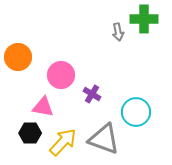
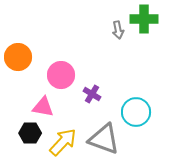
gray arrow: moved 2 px up
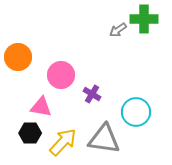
gray arrow: rotated 66 degrees clockwise
pink triangle: moved 2 px left
gray triangle: rotated 12 degrees counterclockwise
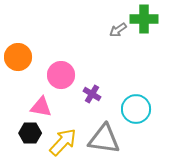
cyan circle: moved 3 px up
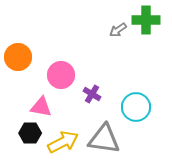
green cross: moved 2 px right, 1 px down
cyan circle: moved 2 px up
yellow arrow: rotated 20 degrees clockwise
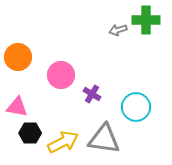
gray arrow: rotated 18 degrees clockwise
pink triangle: moved 24 px left
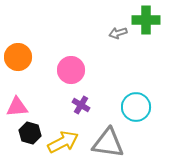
gray arrow: moved 3 px down
pink circle: moved 10 px right, 5 px up
purple cross: moved 11 px left, 11 px down
pink triangle: rotated 15 degrees counterclockwise
black hexagon: rotated 15 degrees clockwise
gray triangle: moved 4 px right, 4 px down
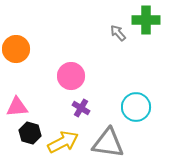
gray arrow: rotated 66 degrees clockwise
orange circle: moved 2 px left, 8 px up
pink circle: moved 6 px down
purple cross: moved 3 px down
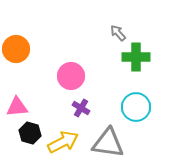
green cross: moved 10 px left, 37 px down
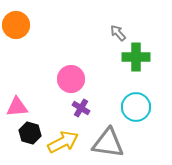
orange circle: moved 24 px up
pink circle: moved 3 px down
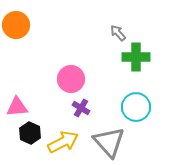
black hexagon: rotated 10 degrees clockwise
gray triangle: moved 1 px right, 1 px up; rotated 40 degrees clockwise
